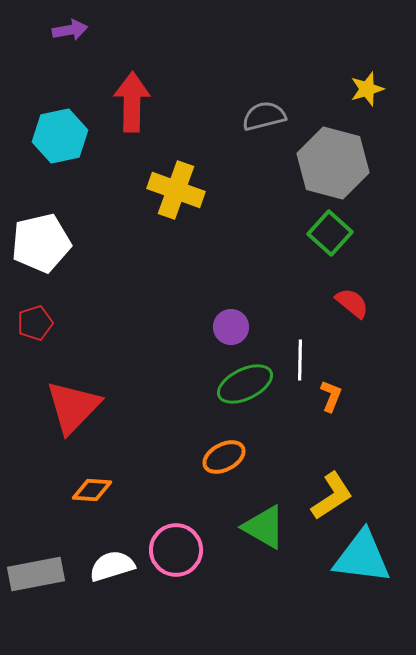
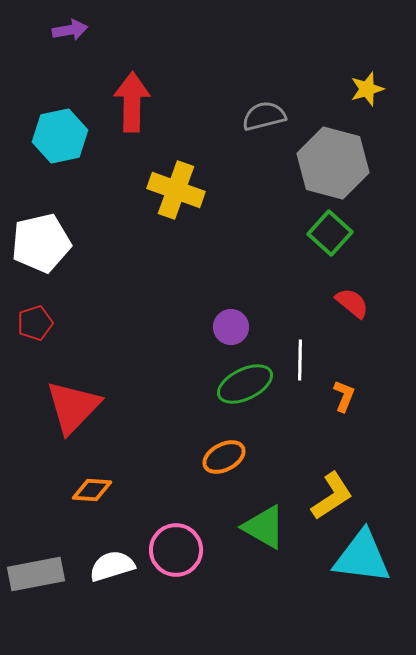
orange L-shape: moved 13 px right
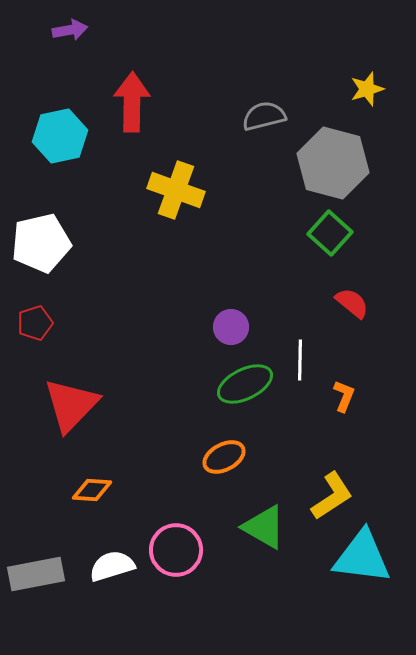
red triangle: moved 2 px left, 2 px up
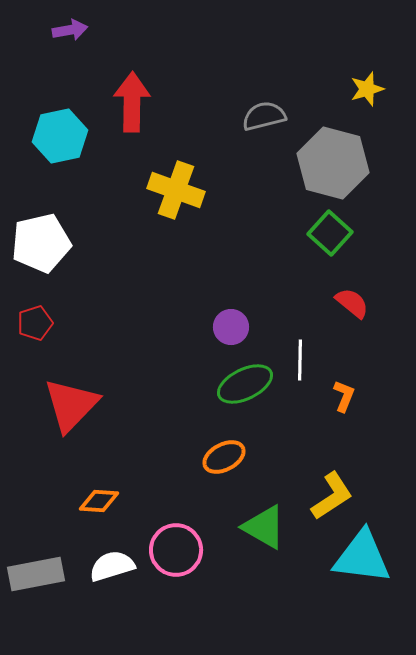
orange diamond: moved 7 px right, 11 px down
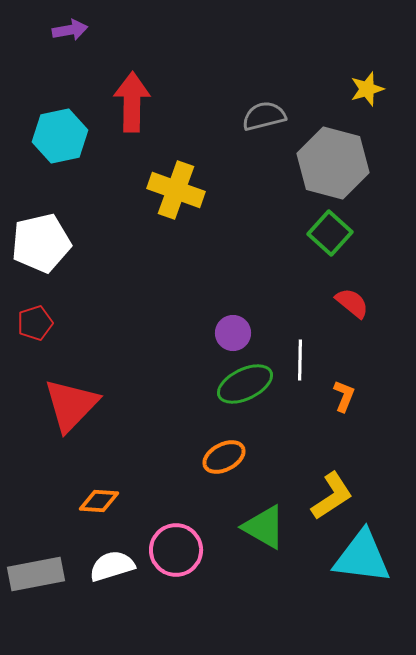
purple circle: moved 2 px right, 6 px down
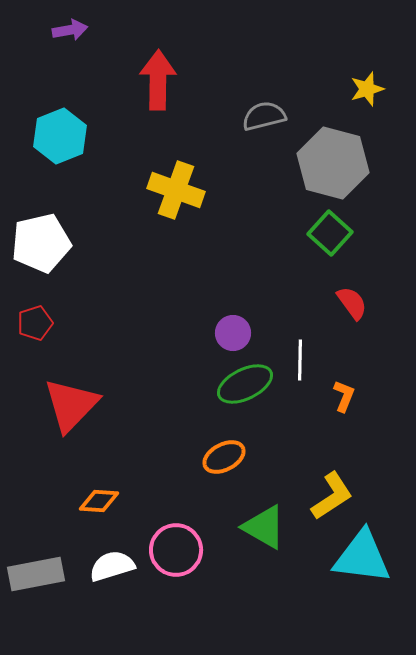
red arrow: moved 26 px right, 22 px up
cyan hexagon: rotated 10 degrees counterclockwise
red semicircle: rotated 15 degrees clockwise
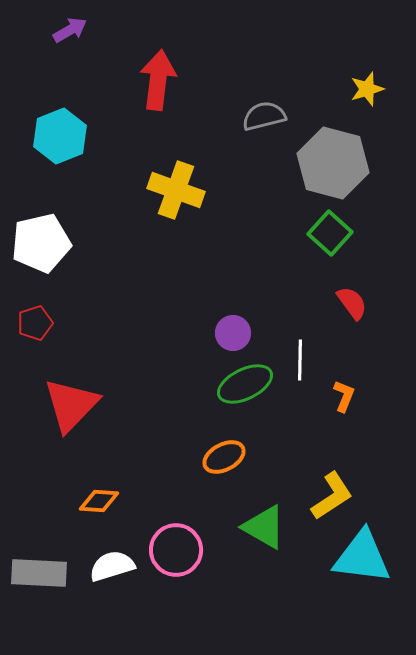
purple arrow: rotated 20 degrees counterclockwise
red arrow: rotated 6 degrees clockwise
gray rectangle: moved 3 px right, 1 px up; rotated 14 degrees clockwise
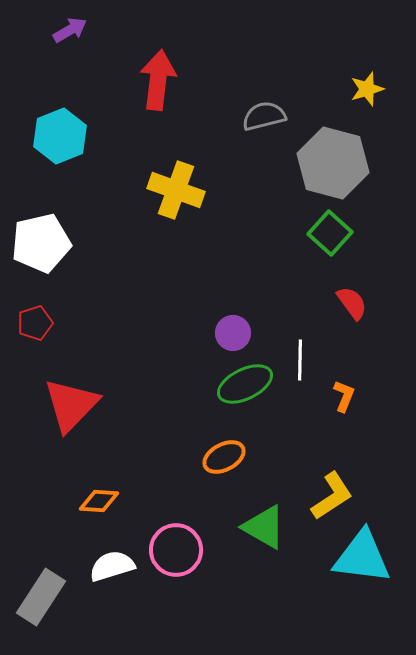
gray rectangle: moved 2 px right, 24 px down; rotated 60 degrees counterclockwise
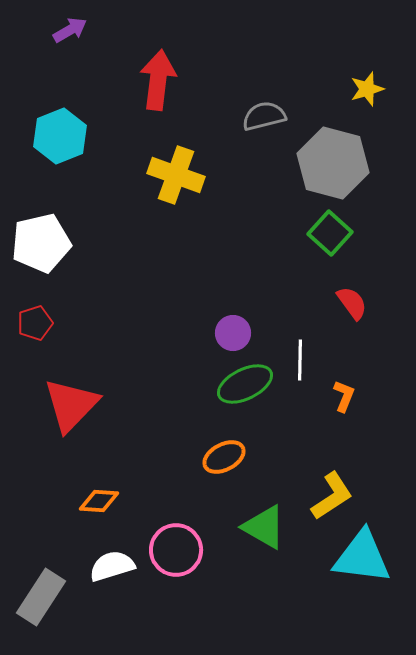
yellow cross: moved 15 px up
